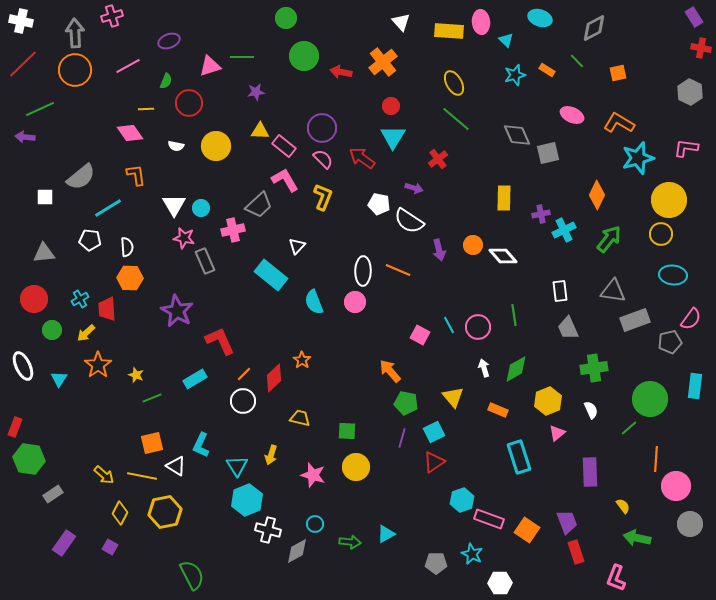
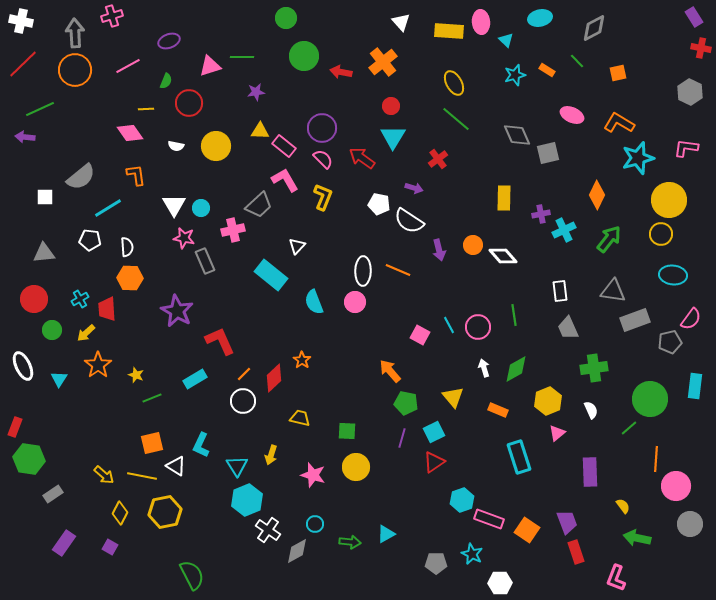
cyan ellipse at (540, 18): rotated 30 degrees counterclockwise
white cross at (268, 530): rotated 20 degrees clockwise
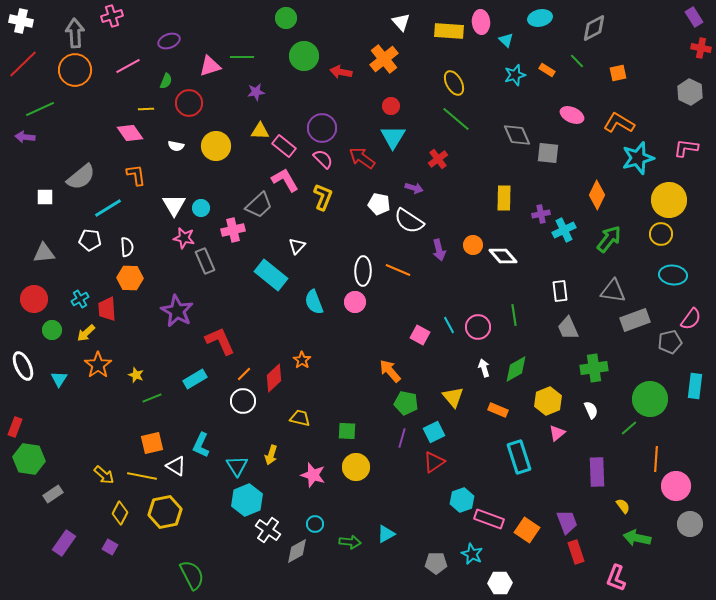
orange cross at (383, 62): moved 1 px right, 3 px up
gray square at (548, 153): rotated 20 degrees clockwise
purple rectangle at (590, 472): moved 7 px right
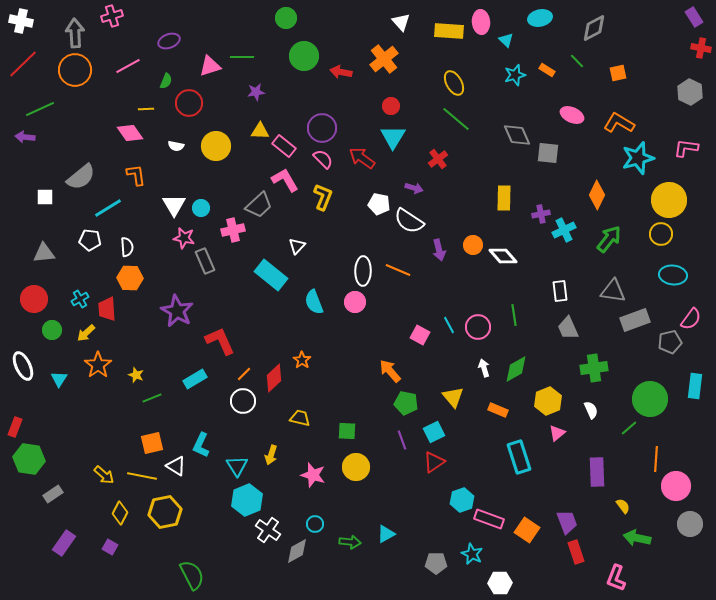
purple line at (402, 438): moved 2 px down; rotated 36 degrees counterclockwise
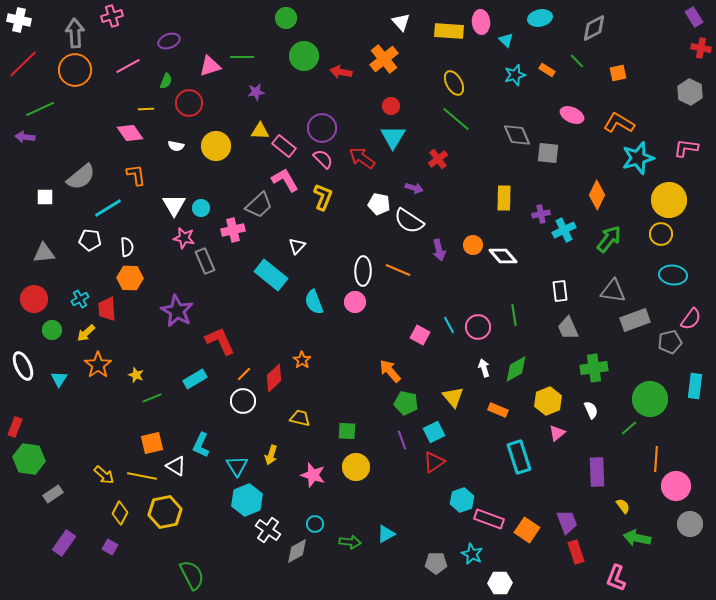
white cross at (21, 21): moved 2 px left, 1 px up
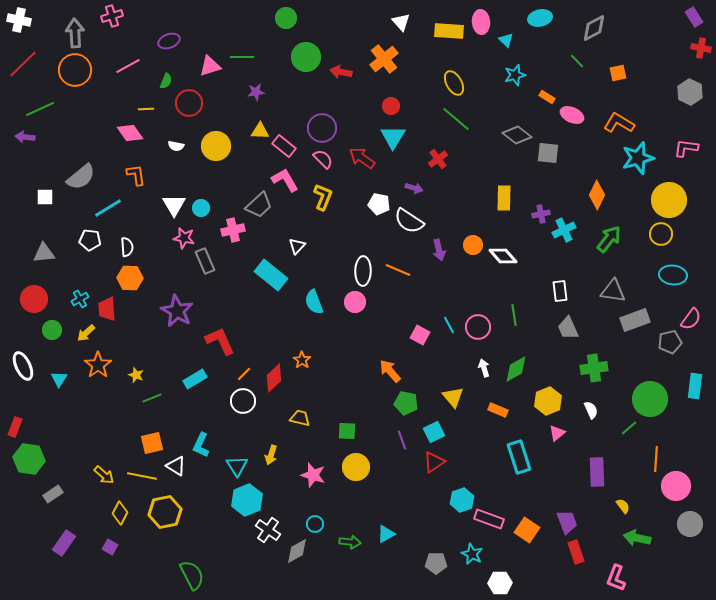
green circle at (304, 56): moved 2 px right, 1 px down
orange rectangle at (547, 70): moved 27 px down
gray diamond at (517, 135): rotated 28 degrees counterclockwise
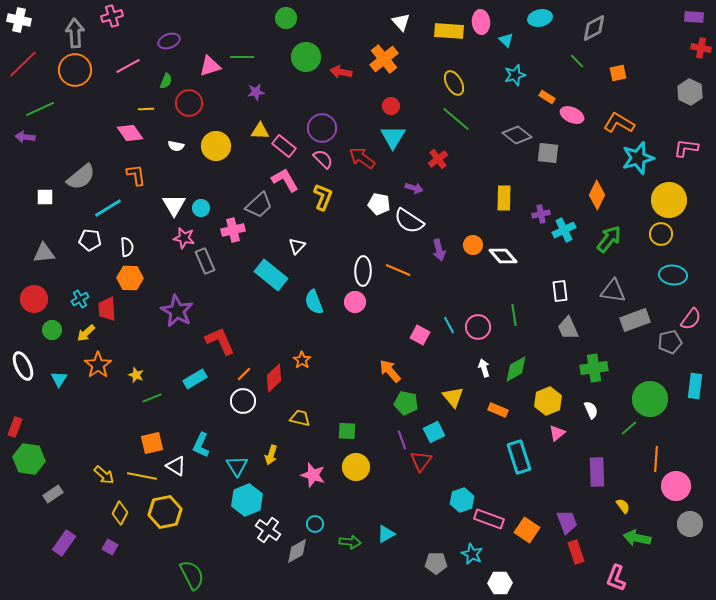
purple rectangle at (694, 17): rotated 54 degrees counterclockwise
red triangle at (434, 462): moved 13 px left, 1 px up; rotated 20 degrees counterclockwise
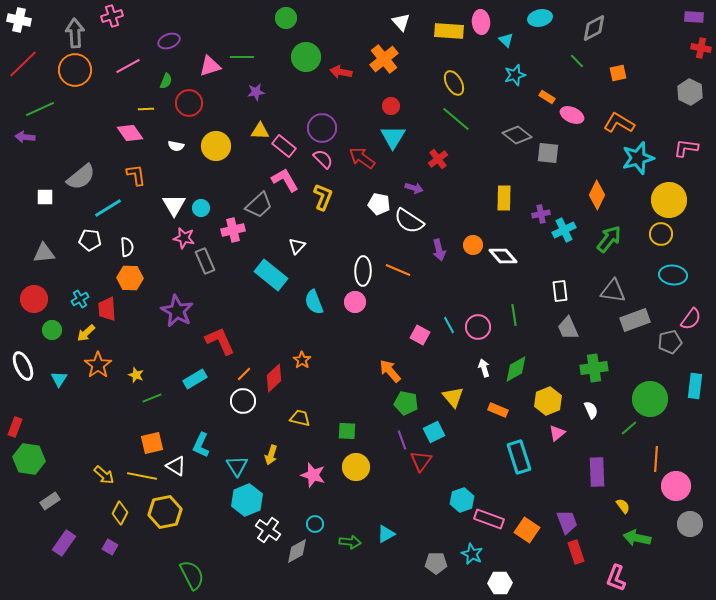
gray rectangle at (53, 494): moved 3 px left, 7 px down
